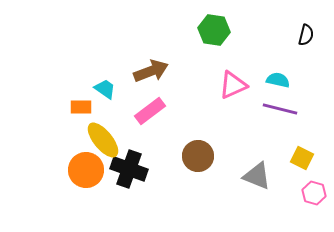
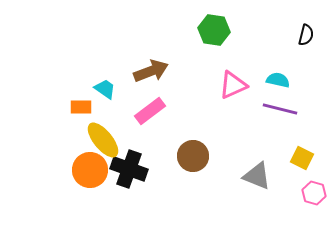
brown circle: moved 5 px left
orange circle: moved 4 px right
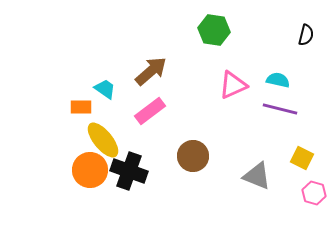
brown arrow: rotated 20 degrees counterclockwise
black cross: moved 2 px down
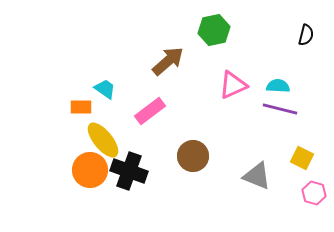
green hexagon: rotated 20 degrees counterclockwise
brown arrow: moved 17 px right, 10 px up
cyan semicircle: moved 6 px down; rotated 10 degrees counterclockwise
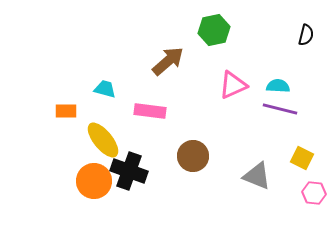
cyan trapezoid: rotated 20 degrees counterclockwise
orange rectangle: moved 15 px left, 4 px down
pink rectangle: rotated 44 degrees clockwise
orange circle: moved 4 px right, 11 px down
pink hexagon: rotated 10 degrees counterclockwise
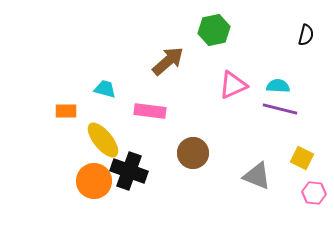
brown circle: moved 3 px up
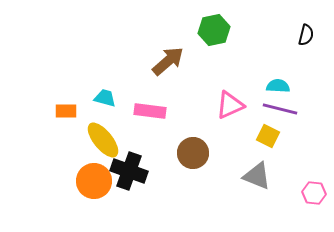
pink triangle: moved 3 px left, 20 px down
cyan trapezoid: moved 9 px down
yellow square: moved 34 px left, 22 px up
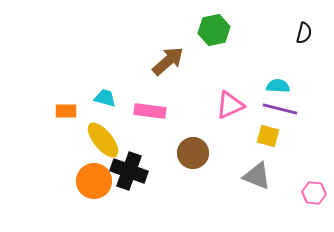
black semicircle: moved 2 px left, 2 px up
yellow square: rotated 10 degrees counterclockwise
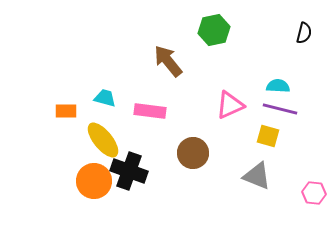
brown arrow: rotated 88 degrees counterclockwise
